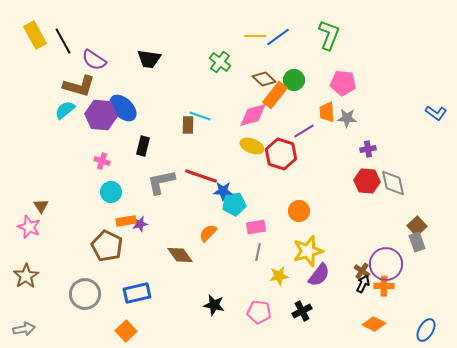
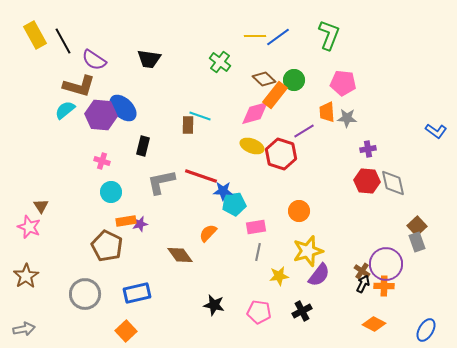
blue L-shape at (436, 113): moved 18 px down
pink diamond at (253, 115): moved 2 px right, 2 px up
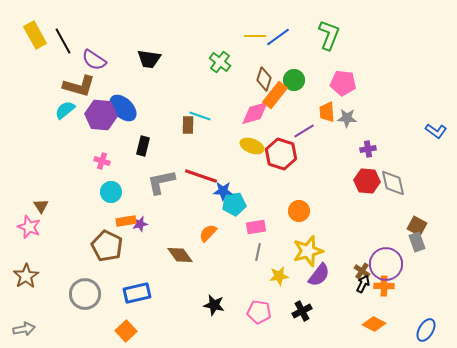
brown diamond at (264, 79): rotated 65 degrees clockwise
brown square at (417, 226): rotated 18 degrees counterclockwise
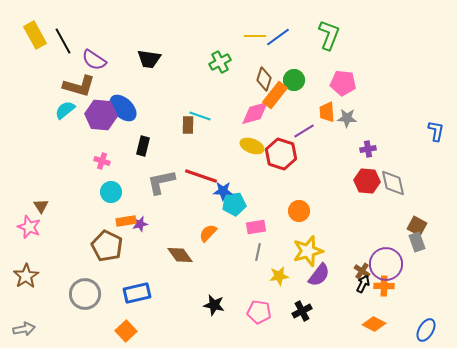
green cross at (220, 62): rotated 25 degrees clockwise
blue L-shape at (436, 131): rotated 115 degrees counterclockwise
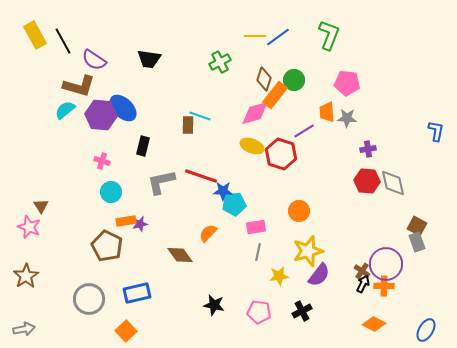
pink pentagon at (343, 83): moved 4 px right
gray circle at (85, 294): moved 4 px right, 5 px down
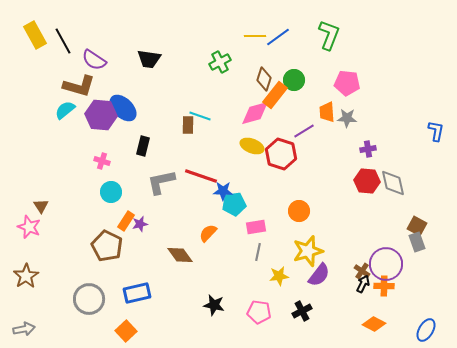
orange rectangle at (126, 221): rotated 48 degrees counterclockwise
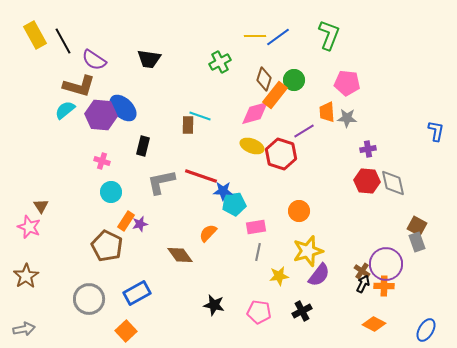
blue rectangle at (137, 293): rotated 16 degrees counterclockwise
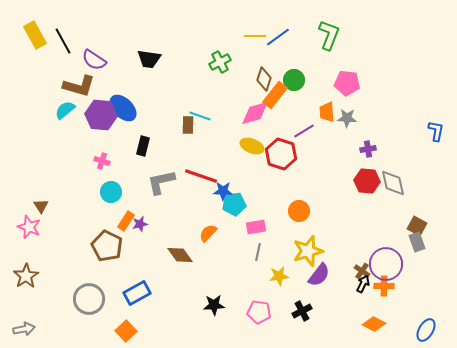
black star at (214, 305): rotated 15 degrees counterclockwise
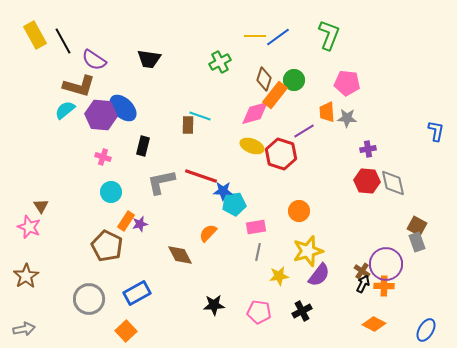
pink cross at (102, 161): moved 1 px right, 4 px up
brown diamond at (180, 255): rotated 8 degrees clockwise
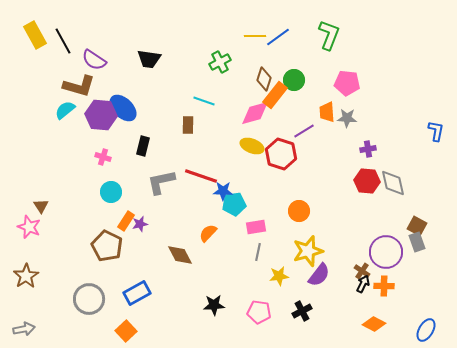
cyan line at (200, 116): moved 4 px right, 15 px up
purple circle at (386, 264): moved 12 px up
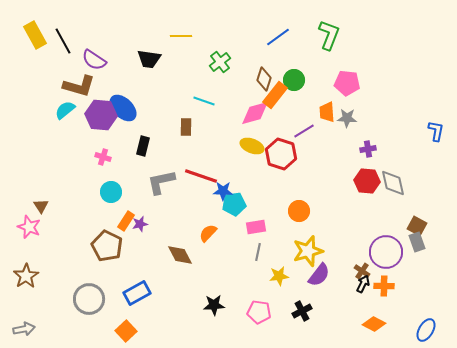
yellow line at (255, 36): moved 74 px left
green cross at (220, 62): rotated 10 degrees counterclockwise
brown rectangle at (188, 125): moved 2 px left, 2 px down
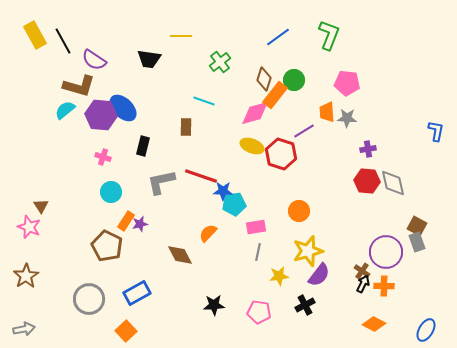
black cross at (302, 311): moved 3 px right, 6 px up
